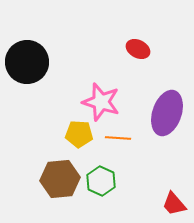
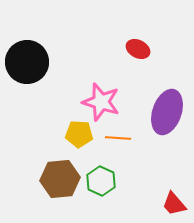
purple ellipse: moved 1 px up
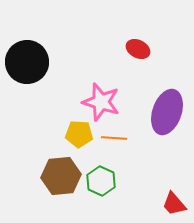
orange line: moved 4 px left
brown hexagon: moved 1 px right, 3 px up
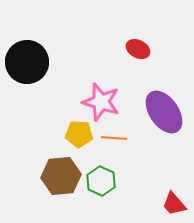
purple ellipse: moved 3 px left; rotated 54 degrees counterclockwise
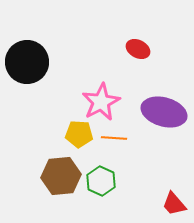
pink star: rotated 27 degrees clockwise
purple ellipse: rotated 39 degrees counterclockwise
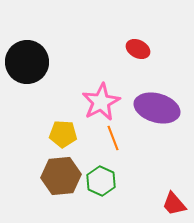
purple ellipse: moved 7 px left, 4 px up
yellow pentagon: moved 16 px left
orange line: moved 1 px left; rotated 65 degrees clockwise
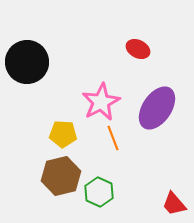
purple ellipse: rotated 72 degrees counterclockwise
brown hexagon: rotated 9 degrees counterclockwise
green hexagon: moved 2 px left, 11 px down
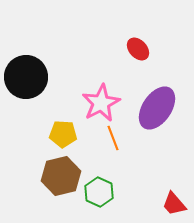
red ellipse: rotated 20 degrees clockwise
black circle: moved 1 px left, 15 px down
pink star: moved 1 px down
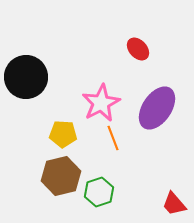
green hexagon: rotated 16 degrees clockwise
